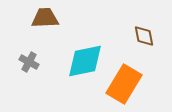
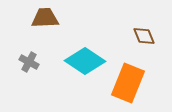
brown diamond: rotated 10 degrees counterclockwise
cyan diamond: rotated 45 degrees clockwise
orange rectangle: moved 4 px right, 1 px up; rotated 9 degrees counterclockwise
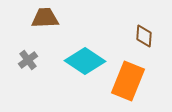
brown diamond: rotated 25 degrees clockwise
gray cross: moved 1 px left, 2 px up; rotated 24 degrees clockwise
orange rectangle: moved 2 px up
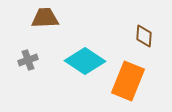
gray cross: rotated 18 degrees clockwise
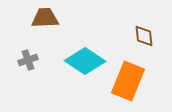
brown diamond: rotated 10 degrees counterclockwise
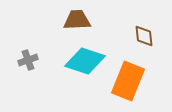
brown trapezoid: moved 32 px right, 2 px down
cyan diamond: rotated 15 degrees counterclockwise
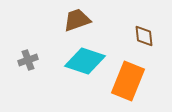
brown trapezoid: rotated 16 degrees counterclockwise
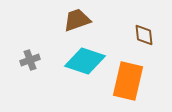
brown diamond: moved 1 px up
gray cross: moved 2 px right
orange rectangle: rotated 9 degrees counterclockwise
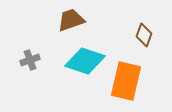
brown trapezoid: moved 6 px left
brown diamond: rotated 25 degrees clockwise
orange rectangle: moved 2 px left
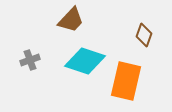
brown trapezoid: rotated 152 degrees clockwise
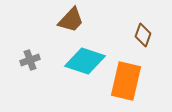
brown diamond: moved 1 px left
